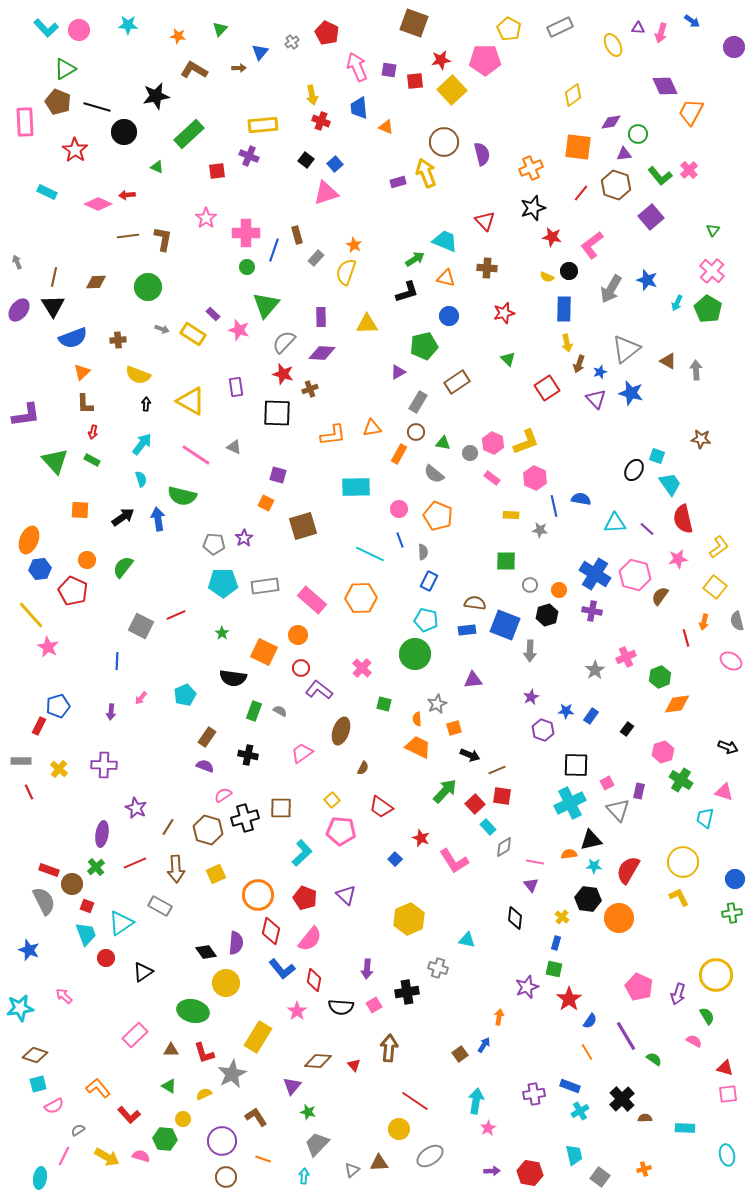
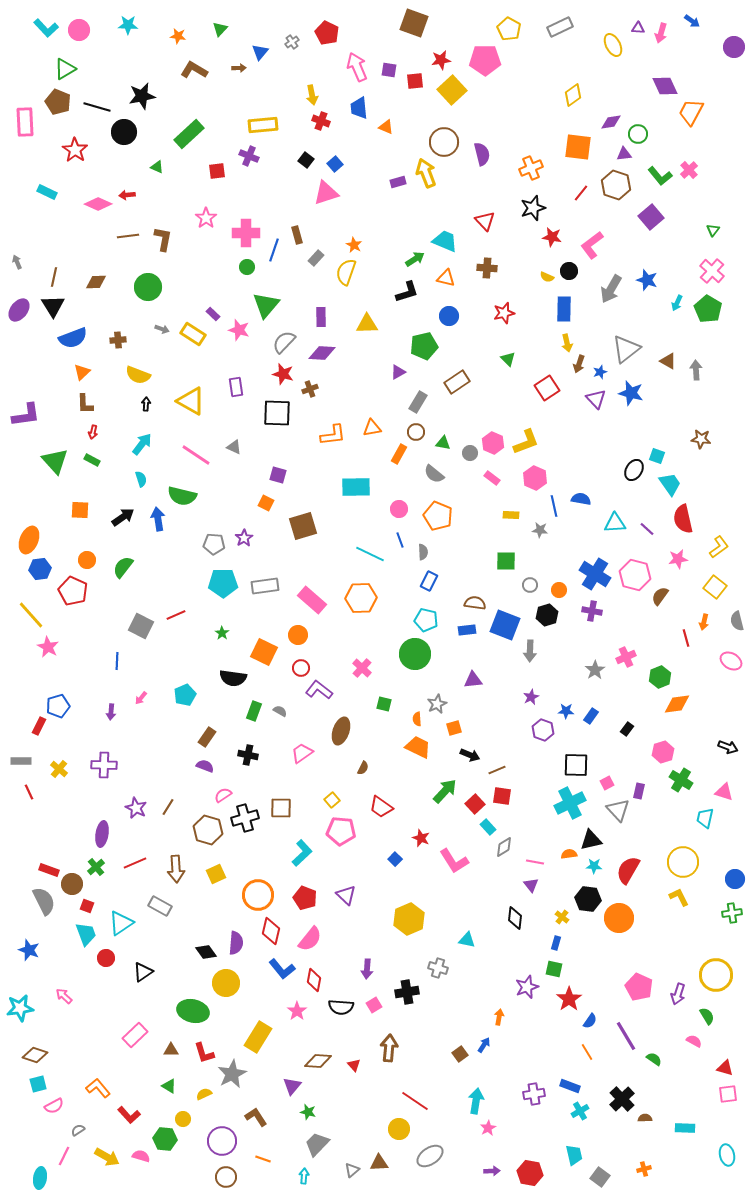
black star at (156, 96): moved 14 px left
brown line at (168, 827): moved 20 px up
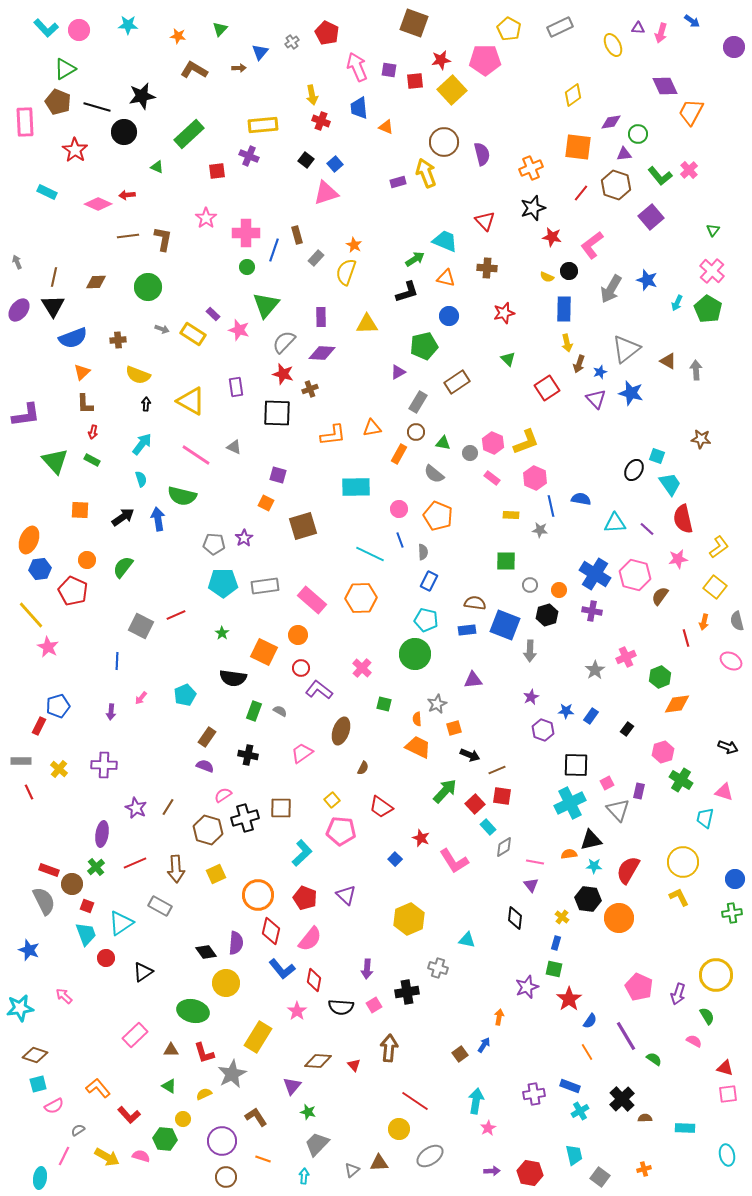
blue line at (554, 506): moved 3 px left
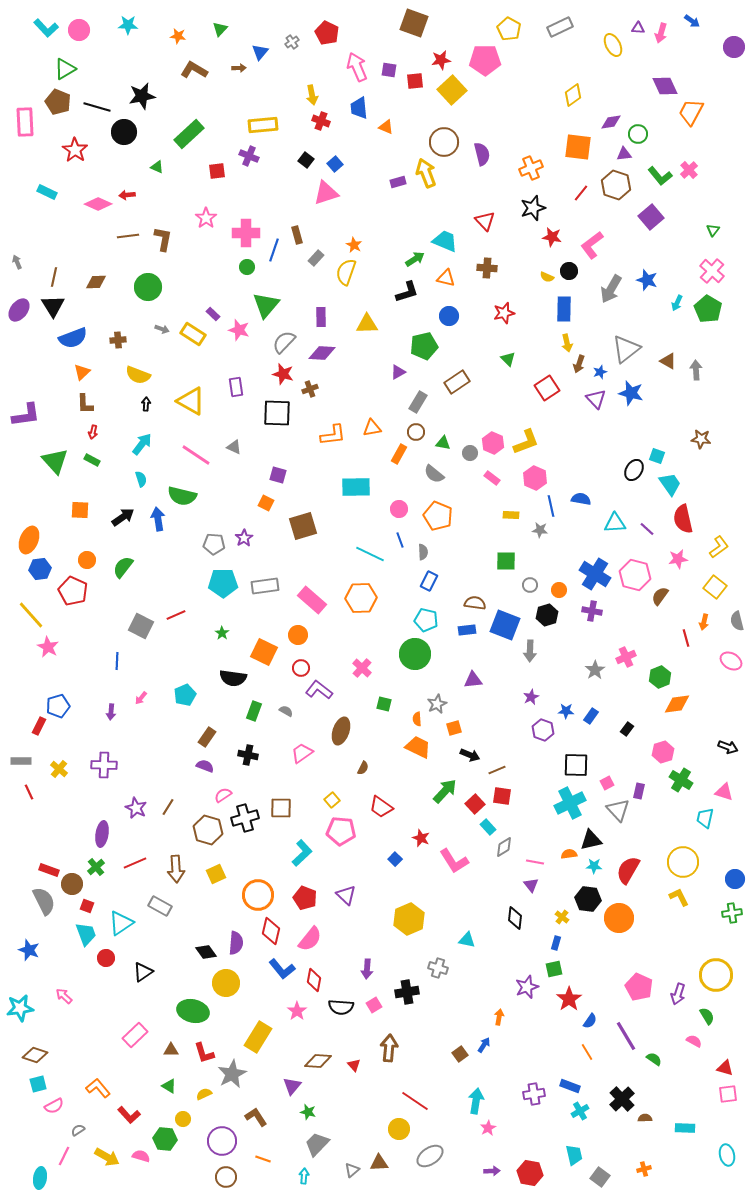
gray semicircle at (280, 711): moved 6 px right
green square at (554, 969): rotated 24 degrees counterclockwise
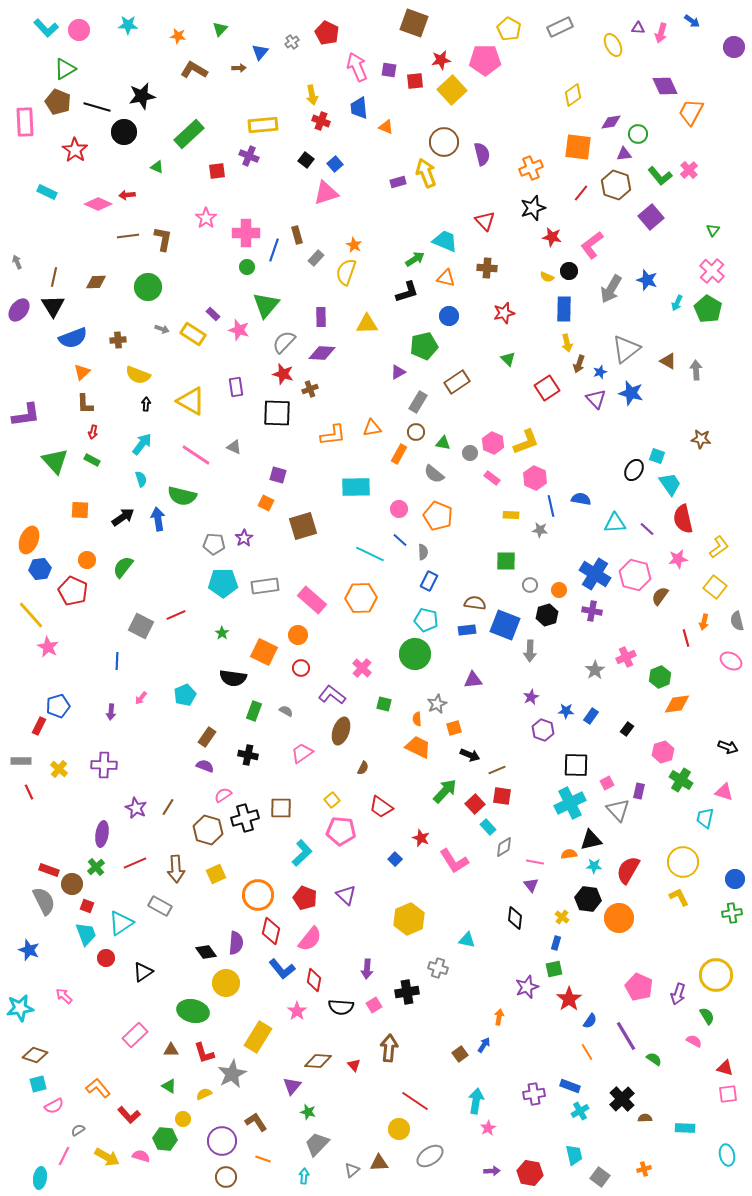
blue line at (400, 540): rotated 28 degrees counterclockwise
purple L-shape at (319, 690): moved 13 px right, 5 px down
brown L-shape at (256, 1117): moved 5 px down
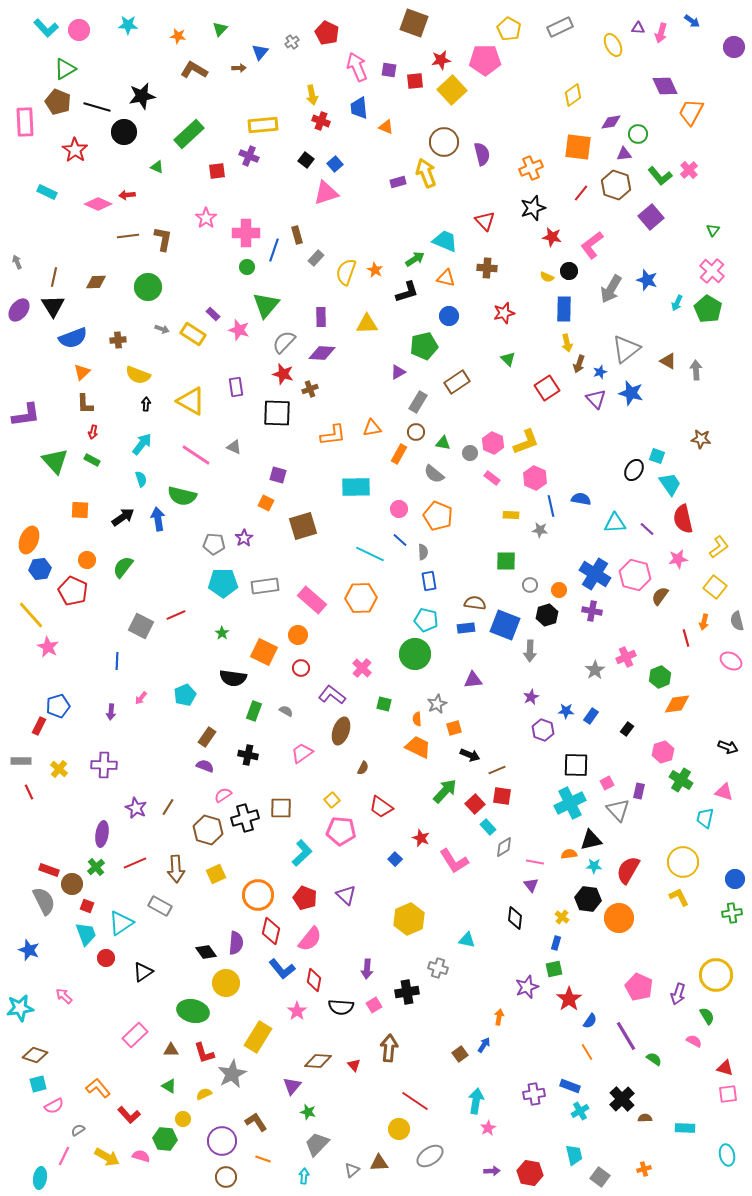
orange star at (354, 245): moved 21 px right, 25 px down
blue rectangle at (429, 581): rotated 36 degrees counterclockwise
blue rectangle at (467, 630): moved 1 px left, 2 px up
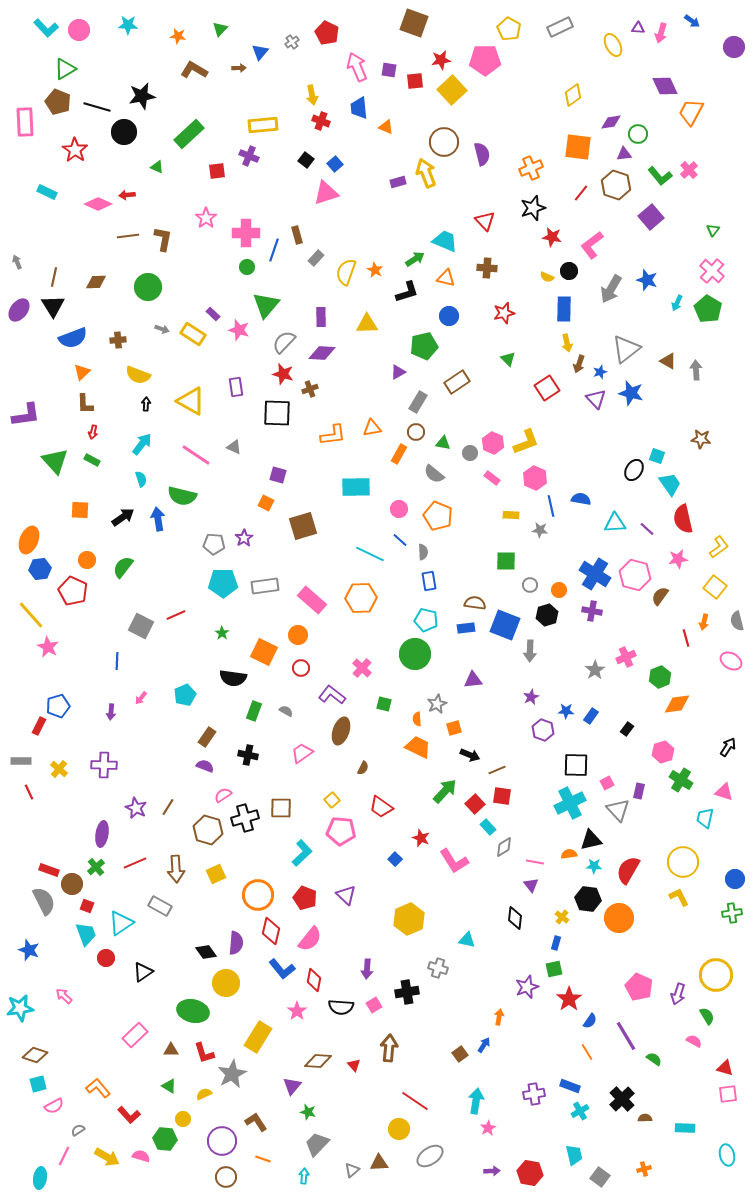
black arrow at (728, 747): rotated 78 degrees counterclockwise
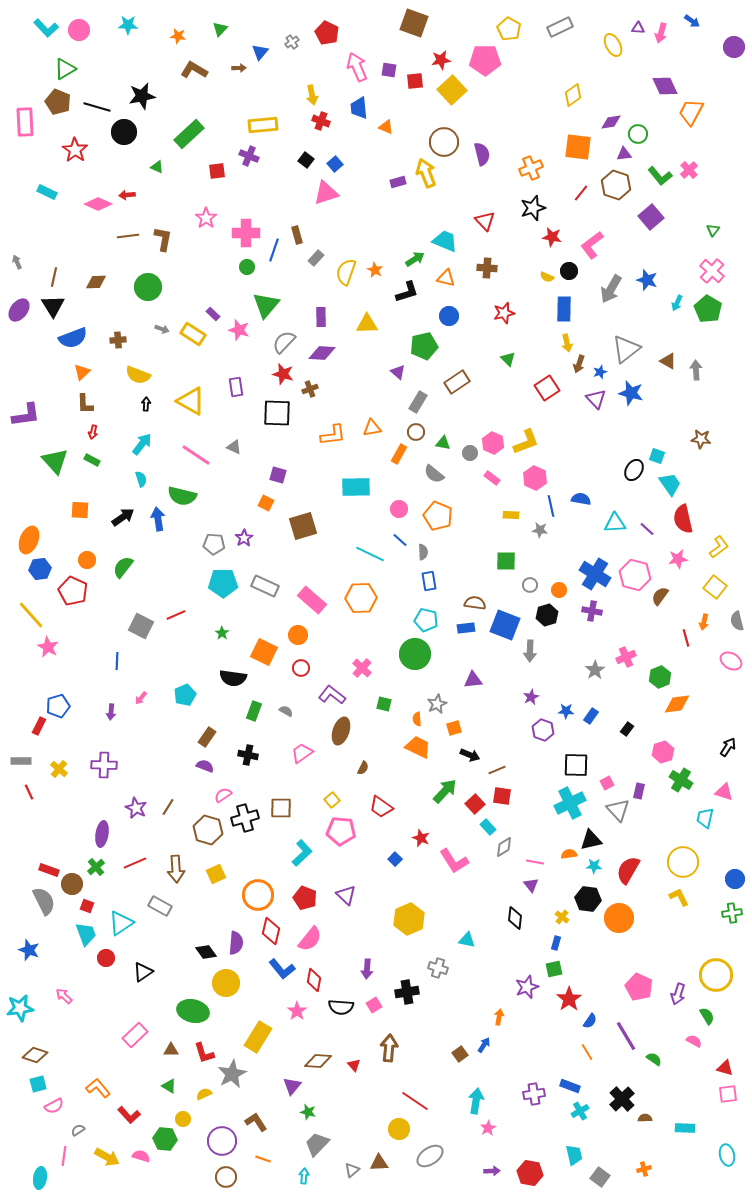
purple triangle at (398, 372): rotated 49 degrees counterclockwise
gray rectangle at (265, 586): rotated 32 degrees clockwise
pink line at (64, 1156): rotated 18 degrees counterclockwise
